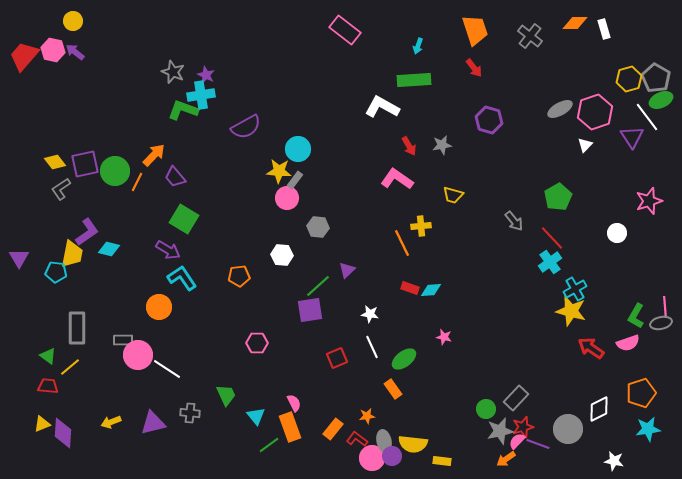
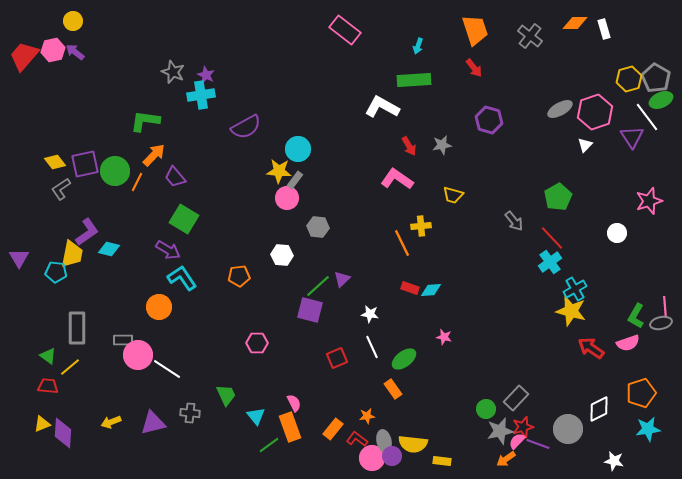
pink hexagon at (53, 50): rotated 25 degrees counterclockwise
green L-shape at (183, 110): moved 38 px left, 11 px down; rotated 12 degrees counterclockwise
purple triangle at (347, 270): moved 5 px left, 9 px down
purple square at (310, 310): rotated 24 degrees clockwise
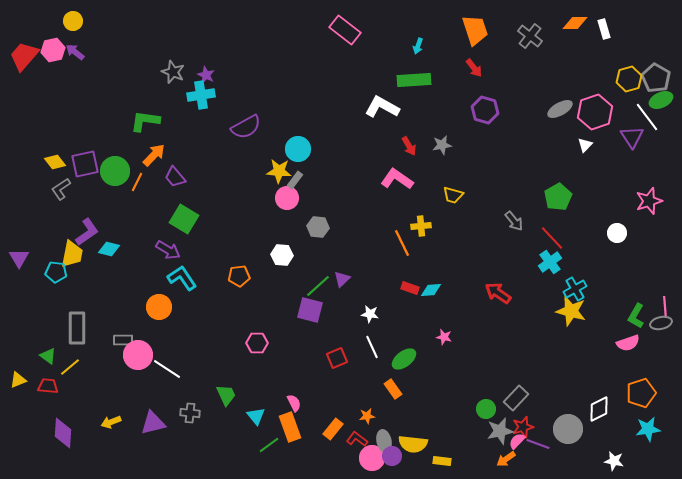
purple hexagon at (489, 120): moved 4 px left, 10 px up
red arrow at (591, 348): moved 93 px left, 55 px up
yellow triangle at (42, 424): moved 24 px left, 44 px up
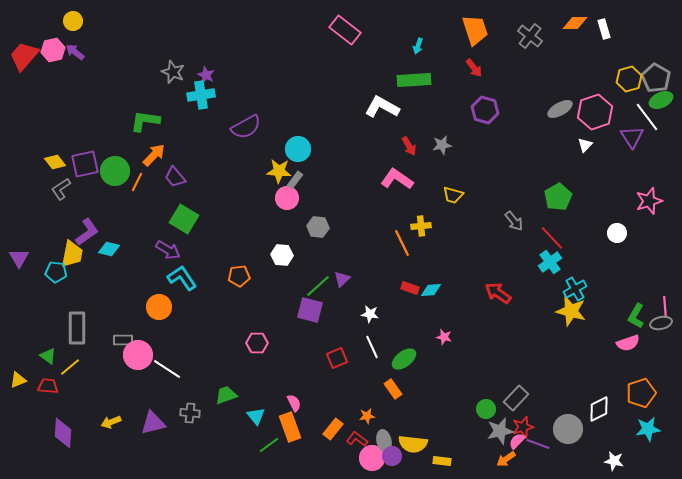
green trapezoid at (226, 395): rotated 85 degrees counterclockwise
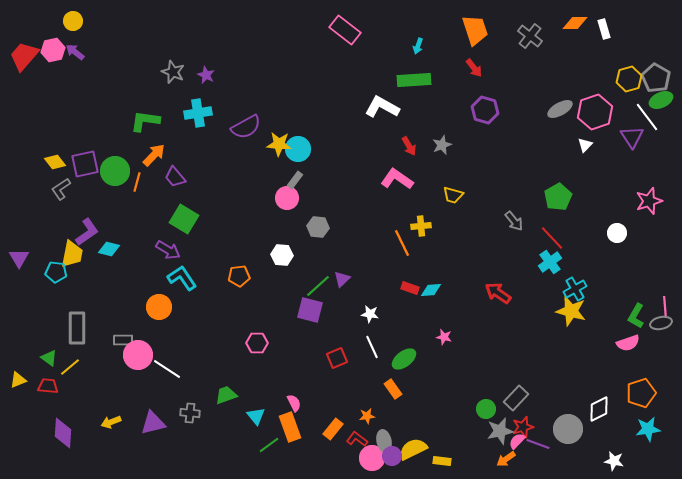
cyan cross at (201, 95): moved 3 px left, 18 px down
gray star at (442, 145): rotated 12 degrees counterclockwise
yellow star at (279, 171): moved 27 px up
orange line at (137, 182): rotated 12 degrees counterclockwise
green triangle at (48, 356): moved 1 px right, 2 px down
yellow semicircle at (413, 444): moved 5 px down; rotated 148 degrees clockwise
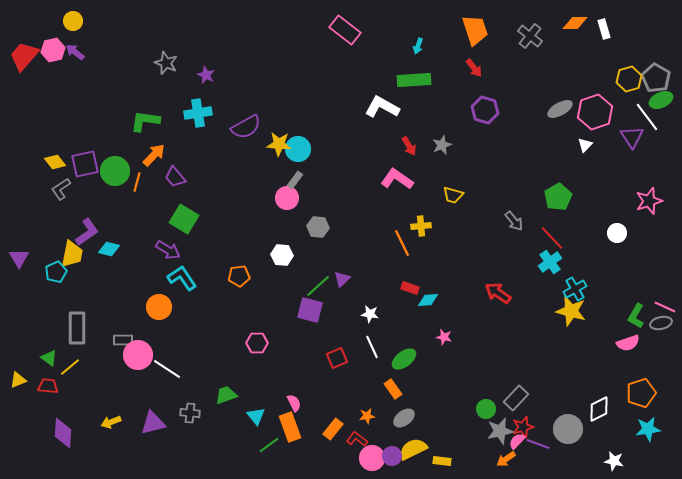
gray star at (173, 72): moved 7 px left, 9 px up
cyan pentagon at (56, 272): rotated 30 degrees counterclockwise
cyan diamond at (431, 290): moved 3 px left, 10 px down
pink line at (665, 307): rotated 60 degrees counterclockwise
gray ellipse at (384, 441): moved 20 px right, 23 px up; rotated 65 degrees clockwise
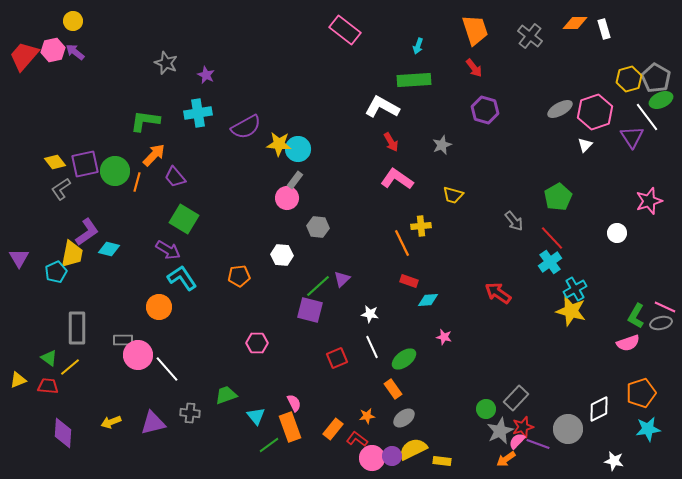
red arrow at (409, 146): moved 18 px left, 4 px up
red rectangle at (410, 288): moved 1 px left, 7 px up
white line at (167, 369): rotated 16 degrees clockwise
gray star at (500, 431): rotated 12 degrees counterclockwise
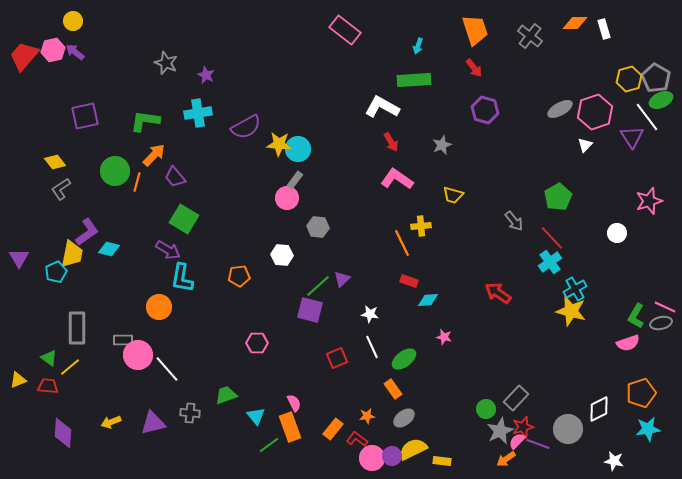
purple square at (85, 164): moved 48 px up
cyan L-shape at (182, 278): rotated 136 degrees counterclockwise
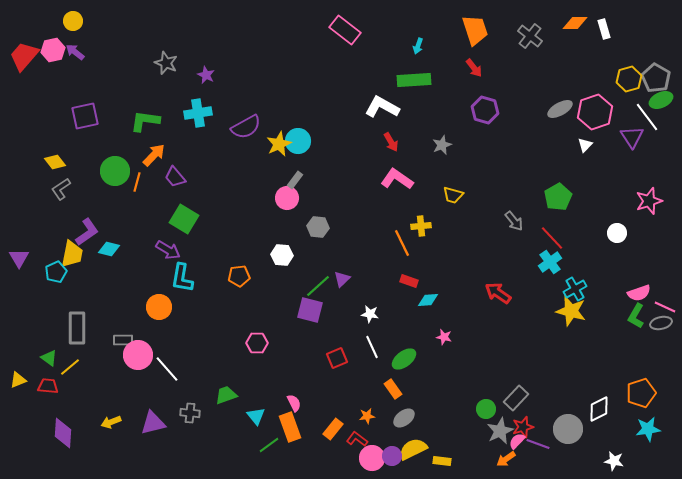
yellow star at (279, 144): rotated 30 degrees counterclockwise
cyan circle at (298, 149): moved 8 px up
pink semicircle at (628, 343): moved 11 px right, 50 px up
